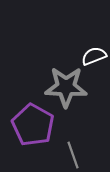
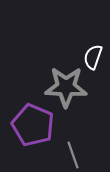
white semicircle: moved 1 px left, 1 px down; rotated 50 degrees counterclockwise
purple pentagon: rotated 6 degrees counterclockwise
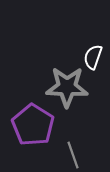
gray star: moved 1 px right
purple pentagon: rotated 9 degrees clockwise
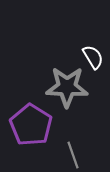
white semicircle: rotated 130 degrees clockwise
purple pentagon: moved 2 px left
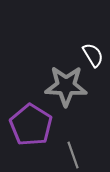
white semicircle: moved 2 px up
gray star: moved 1 px left, 1 px up
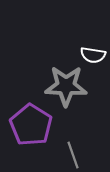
white semicircle: rotated 130 degrees clockwise
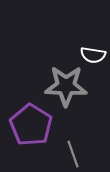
gray line: moved 1 px up
